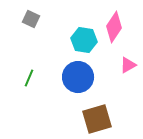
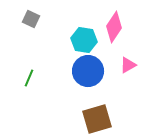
blue circle: moved 10 px right, 6 px up
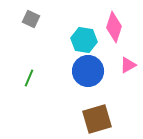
pink diamond: rotated 16 degrees counterclockwise
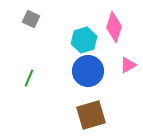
cyan hexagon: rotated 25 degrees counterclockwise
brown square: moved 6 px left, 4 px up
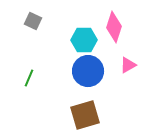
gray square: moved 2 px right, 2 px down
cyan hexagon: rotated 15 degrees clockwise
brown square: moved 6 px left
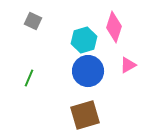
cyan hexagon: rotated 15 degrees counterclockwise
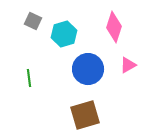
cyan hexagon: moved 20 px left, 6 px up
blue circle: moved 2 px up
green line: rotated 30 degrees counterclockwise
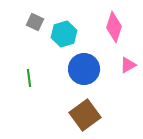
gray square: moved 2 px right, 1 px down
blue circle: moved 4 px left
brown square: rotated 20 degrees counterclockwise
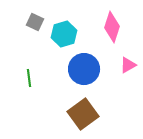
pink diamond: moved 2 px left
brown square: moved 2 px left, 1 px up
